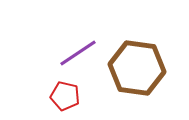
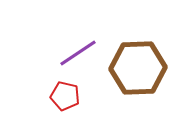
brown hexagon: moved 1 px right; rotated 10 degrees counterclockwise
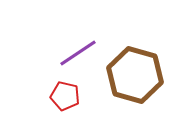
brown hexagon: moved 3 px left, 7 px down; rotated 18 degrees clockwise
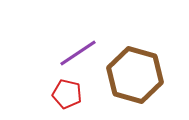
red pentagon: moved 2 px right, 2 px up
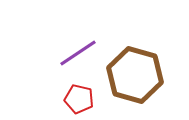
red pentagon: moved 12 px right, 5 px down
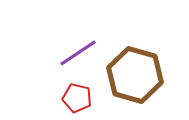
red pentagon: moved 2 px left, 1 px up
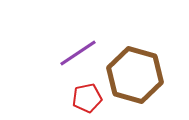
red pentagon: moved 10 px right; rotated 24 degrees counterclockwise
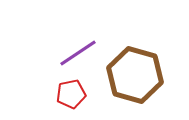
red pentagon: moved 16 px left, 4 px up
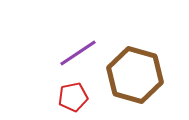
red pentagon: moved 2 px right, 3 px down
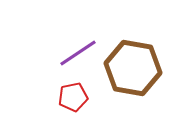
brown hexagon: moved 2 px left, 7 px up; rotated 6 degrees counterclockwise
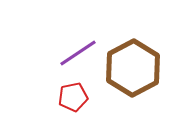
brown hexagon: rotated 22 degrees clockwise
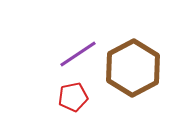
purple line: moved 1 px down
